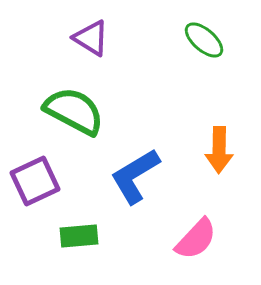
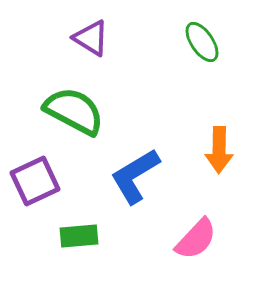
green ellipse: moved 2 px left, 2 px down; rotated 15 degrees clockwise
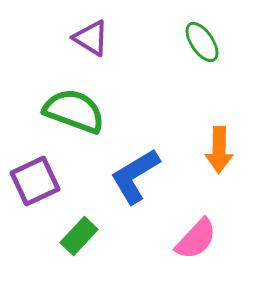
green semicircle: rotated 8 degrees counterclockwise
green rectangle: rotated 42 degrees counterclockwise
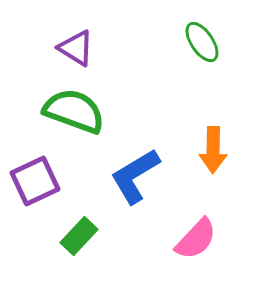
purple triangle: moved 15 px left, 10 px down
orange arrow: moved 6 px left
